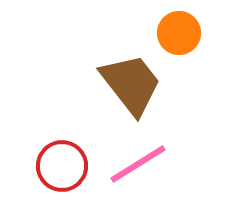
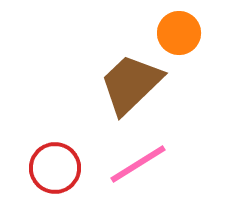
brown trapezoid: rotated 96 degrees counterclockwise
red circle: moved 7 px left, 2 px down
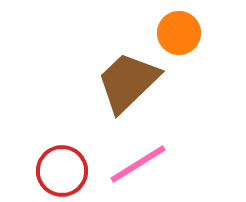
brown trapezoid: moved 3 px left, 2 px up
red circle: moved 7 px right, 3 px down
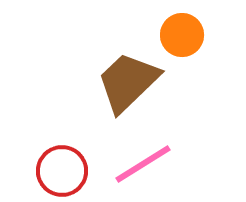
orange circle: moved 3 px right, 2 px down
pink line: moved 5 px right
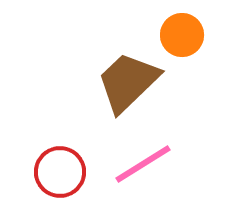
red circle: moved 2 px left, 1 px down
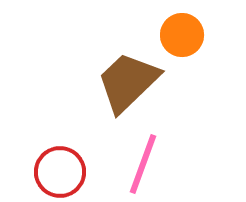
pink line: rotated 38 degrees counterclockwise
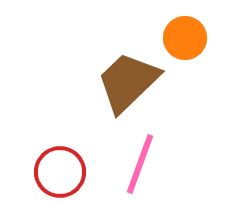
orange circle: moved 3 px right, 3 px down
pink line: moved 3 px left
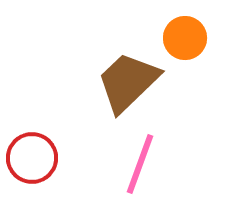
red circle: moved 28 px left, 14 px up
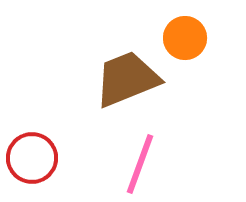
brown trapezoid: moved 1 px left, 3 px up; rotated 22 degrees clockwise
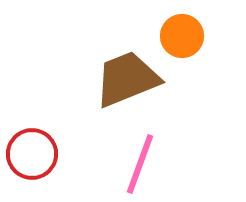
orange circle: moved 3 px left, 2 px up
red circle: moved 4 px up
